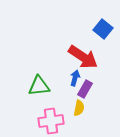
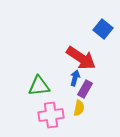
red arrow: moved 2 px left, 1 px down
pink cross: moved 6 px up
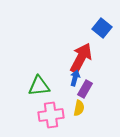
blue square: moved 1 px left, 1 px up
red arrow: rotated 96 degrees counterclockwise
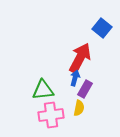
red arrow: moved 1 px left
green triangle: moved 4 px right, 4 px down
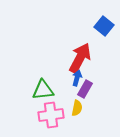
blue square: moved 2 px right, 2 px up
blue arrow: moved 2 px right
yellow semicircle: moved 2 px left
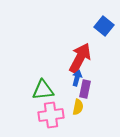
purple rectangle: rotated 18 degrees counterclockwise
yellow semicircle: moved 1 px right, 1 px up
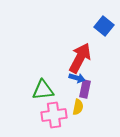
blue arrow: rotated 91 degrees clockwise
pink cross: moved 3 px right
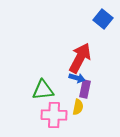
blue square: moved 1 px left, 7 px up
pink cross: rotated 10 degrees clockwise
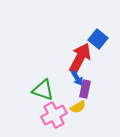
blue square: moved 5 px left, 20 px down
blue arrow: rotated 42 degrees clockwise
green triangle: rotated 25 degrees clockwise
yellow semicircle: rotated 49 degrees clockwise
pink cross: rotated 30 degrees counterclockwise
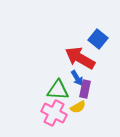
red arrow: rotated 88 degrees counterclockwise
green triangle: moved 15 px right; rotated 15 degrees counterclockwise
pink cross: moved 2 px up; rotated 35 degrees counterclockwise
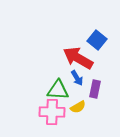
blue square: moved 1 px left, 1 px down
red arrow: moved 2 px left
purple rectangle: moved 10 px right
pink cross: moved 2 px left, 1 px up; rotated 25 degrees counterclockwise
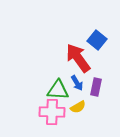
red arrow: rotated 24 degrees clockwise
blue arrow: moved 5 px down
purple rectangle: moved 1 px right, 2 px up
